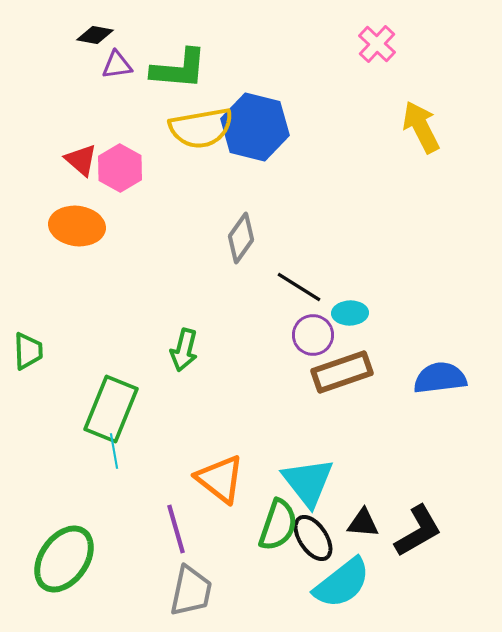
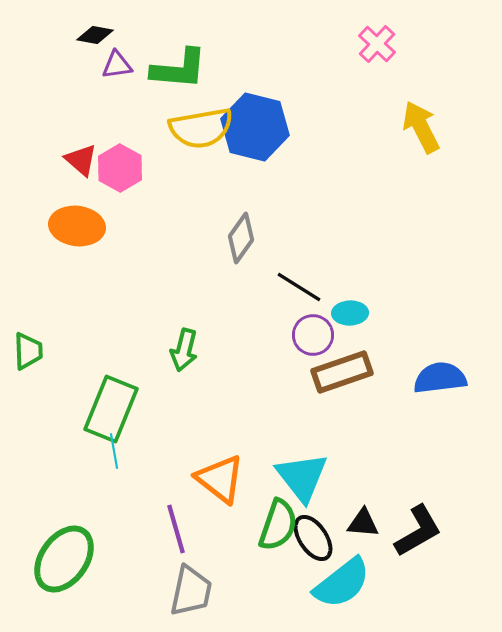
cyan triangle: moved 6 px left, 5 px up
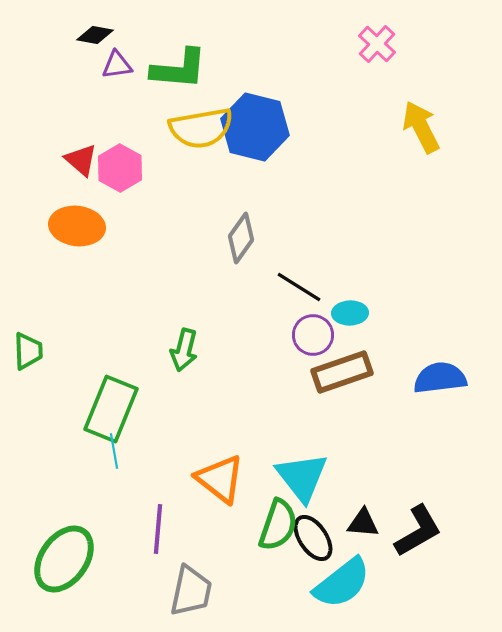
purple line: moved 18 px left; rotated 21 degrees clockwise
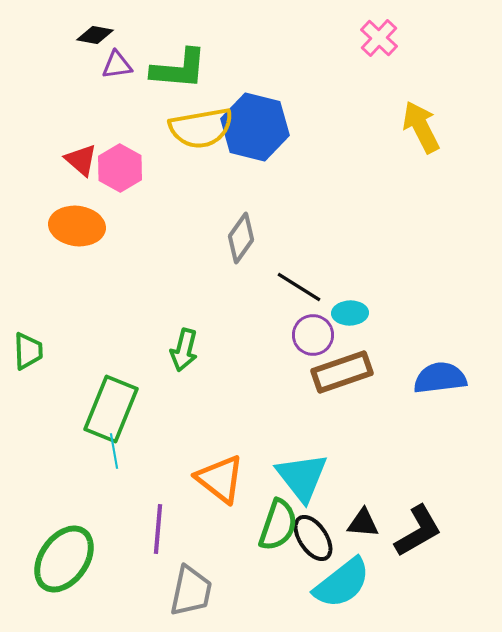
pink cross: moved 2 px right, 6 px up
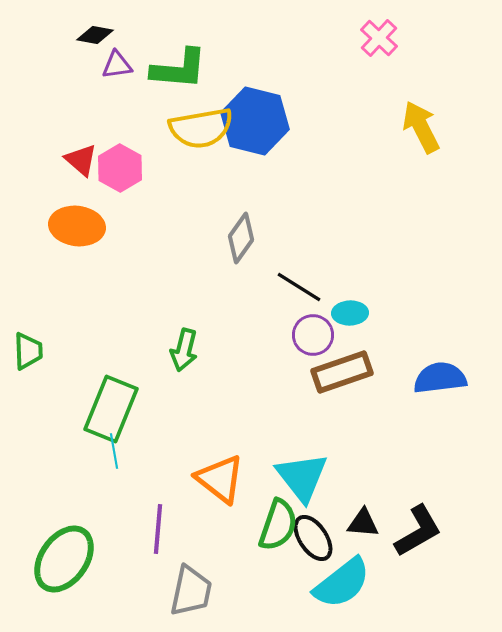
blue hexagon: moved 6 px up
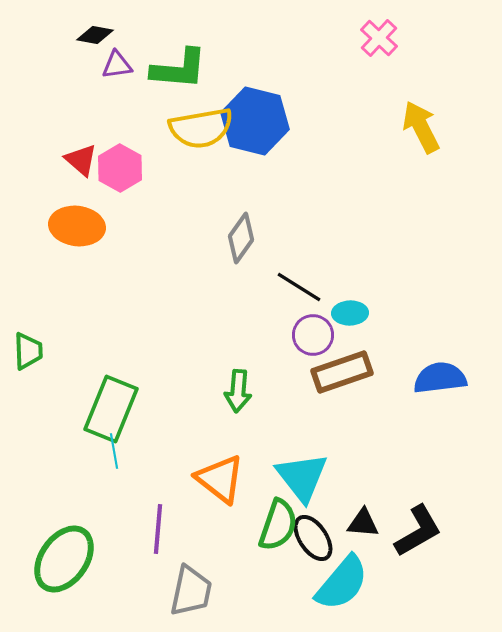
green arrow: moved 54 px right, 41 px down; rotated 9 degrees counterclockwise
cyan semicircle: rotated 12 degrees counterclockwise
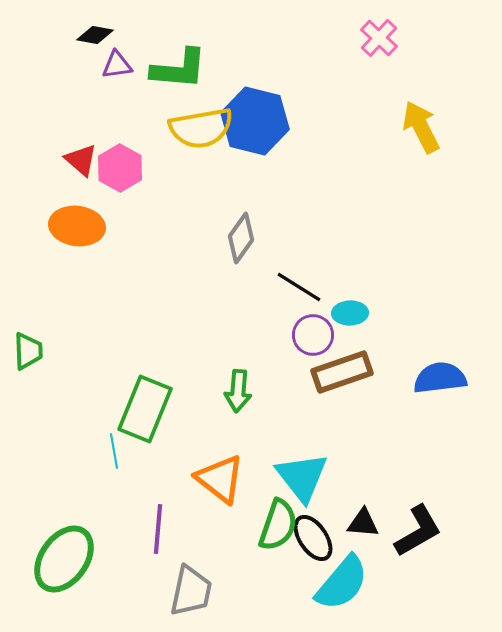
green rectangle: moved 34 px right
